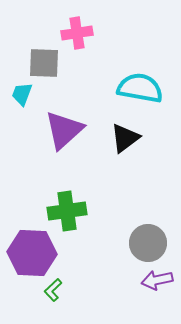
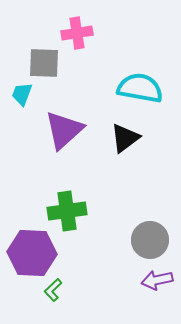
gray circle: moved 2 px right, 3 px up
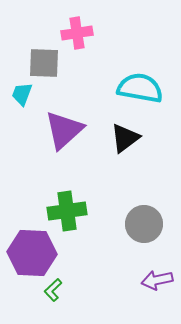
gray circle: moved 6 px left, 16 px up
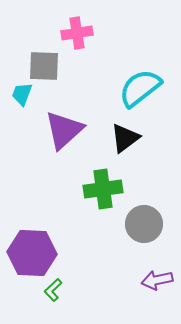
gray square: moved 3 px down
cyan semicircle: rotated 48 degrees counterclockwise
green cross: moved 36 px right, 22 px up
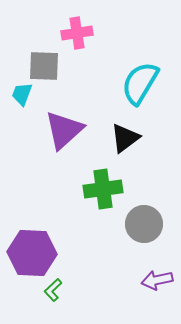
cyan semicircle: moved 5 px up; rotated 21 degrees counterclockwise
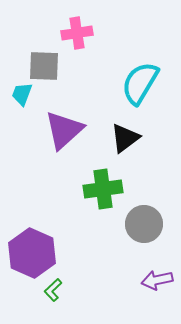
purple hexagon: rotated 21 degrees clockwise
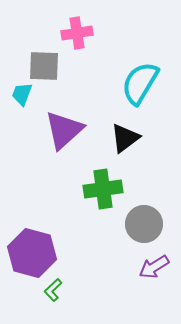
purple hexagon: rotated 9 degrees counterclockwise
purple arrow: moved 3 px left, 13 px up; rotated 20 degrees counterclockwise
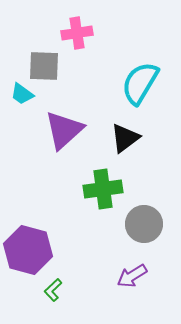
cyan trapezoid: rotated 75 degrees counterclockwise
purple hexagon: moved 4 px left, 3 px up
purple arrow: moved 22 px left, 9 px down
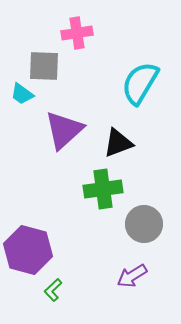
black triangle: moved 7 px left, 5 px down; rotated 16 degrees clockwise
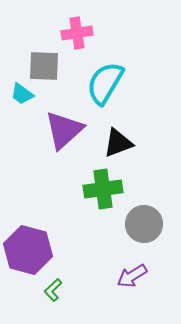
cyan semicircle: moved 35 px left
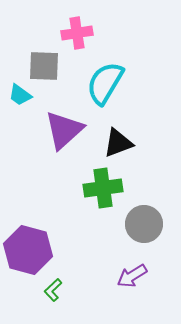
cyan trapezoid: moved 2 px left, 1 px down
green cross: moved 1 px up
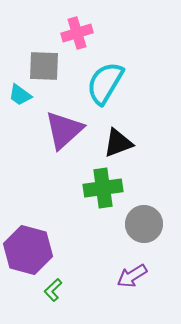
pink cross: rotated 8 degrees counterclockwise
